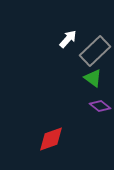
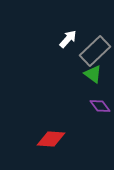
green triangle: moved 4 px up
purple diamond: rotated 15 degrees clockwise
red diamond: rotated 24 degrees clockwise
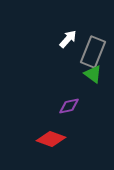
gray rectangle: moved 2 px left, 1 px down; rotated 24 degrees counterclockwise
purple diamond: moved 31 px left; rotated 65 degrees counterclockwise
red diamond: rotated 16 degrees clockwise
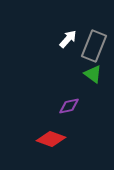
gray rectangle: moved 1 px right, 6 px up
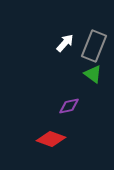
white arrow: moved 3 px left, 4 px down
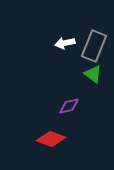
white arrow: rotated 144 degrees counterclockwise
